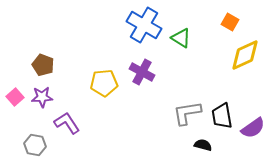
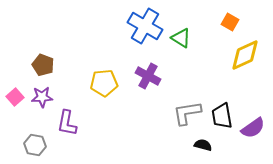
blue cross: moved 1 px right, 1 px down
purple cross: moved 6 px right, 4 px down
purple L-shape: rotated 136 degrees counterclockwise
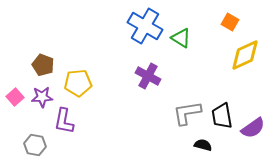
yellow pentagon: moved 26 px left
purple L-shape: moved 3 px left, 2 px up
